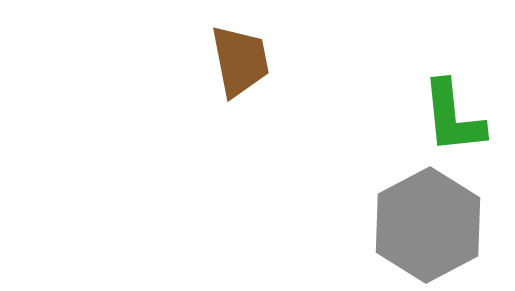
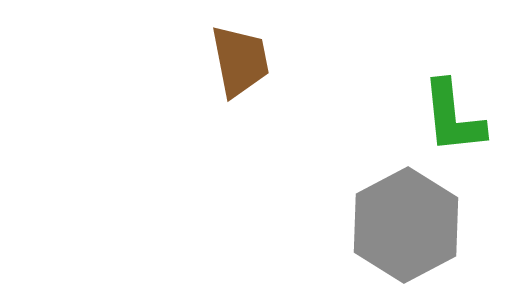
gray hexagon: moved 22 px left
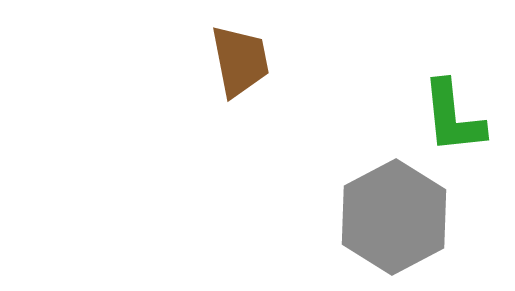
gray hexagon: moved 12 px left, 8 px up
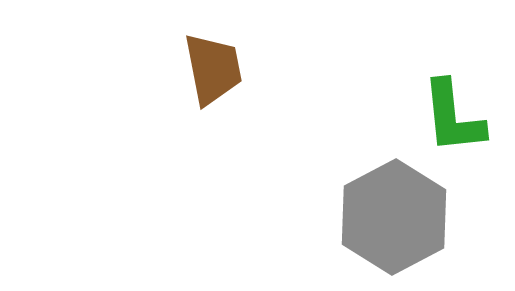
brown trapezoid: moved 27 px left, 8 px down
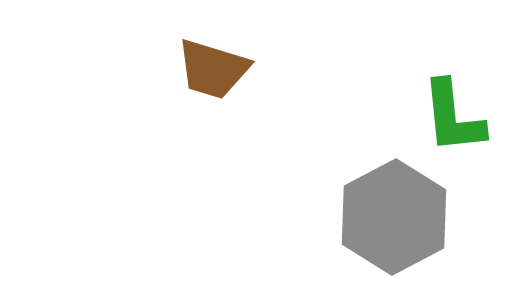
brown trapezoid: rotated 118 degrees clockwise
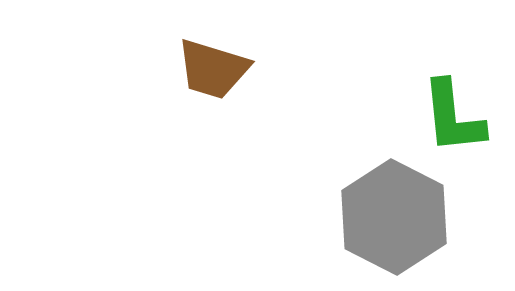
gray hexagon: rotated 5 degrees counterclockwise
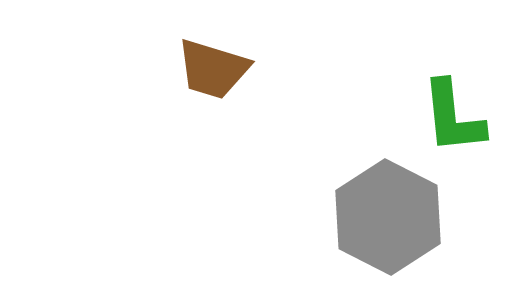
gray hexagon: moved 6 px left
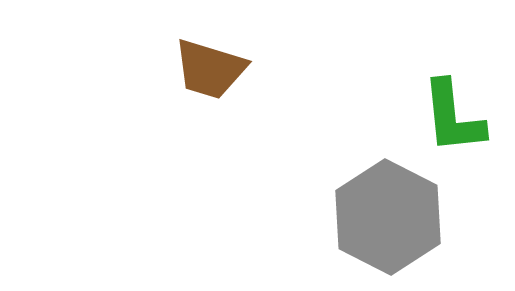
brown trapezoid: moved 3 px left
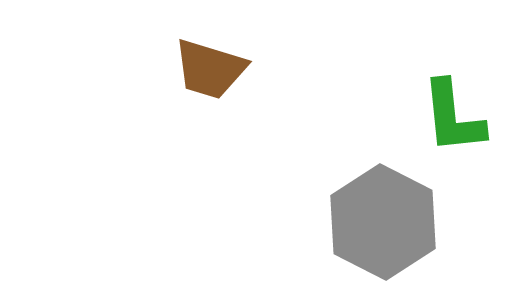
gray hexagon: moved 5 px left, 5 px down
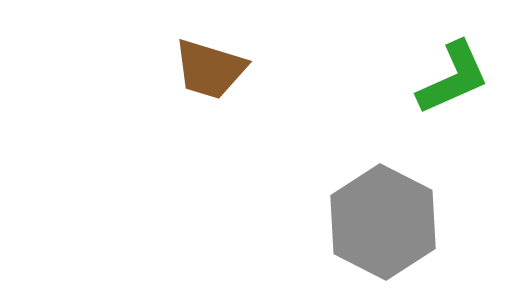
green L-shape: moved 39 px up; rotated 108 degrees counterclockwise
